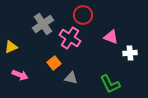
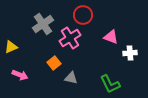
pink cross: rotated 25 degrees clockwise
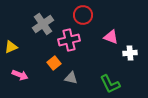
pink cross: moved 1 px left, 2 px down; rotated 20 degrees clockwise
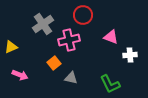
white cross: moved 2 px down
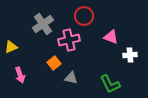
red circle: moved 1 px right, 1 px down
pink arrow: rotated 49 degrees clockwise
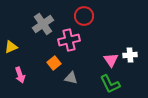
pink triangle: moved 23 px down; rotated 35 degrees clockwise
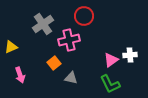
pink triangle: rotated 28 degrees clockwise
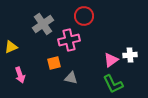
orange square: rotated 24 degrees clockwise
green L-shape: moved 3 px right
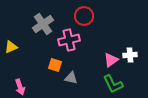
orange square: moved 1 px right, 2 px down; rotated 32 degrees clockwise
pink arrow: moved 12 px down
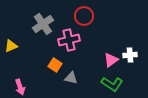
yellow triangle: moved 1 px up
orange square: rotated 16 degrees clockwise
green L-shape: moved 1 px left; rotated 30 degrees counterclockwise
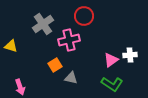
yellow triangle: rotated 40 degrees clockwise
orange square: rotated 24 degrees clockwise
